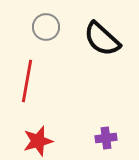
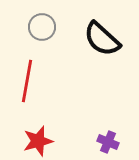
gray circle: moved 4 px left
purple cross: moved 2 px right, 4 px down; rotated 30 degrees clockwise
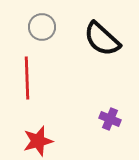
red line: moved 3 px up; rotated 12 degrees counterclockwise
purple cross: moved 2 px right, 23 px up
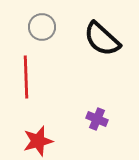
red line: moved 1 px left, 1 px up
purple cross: moved 13 px left
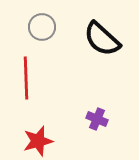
red line: moved 1 px down
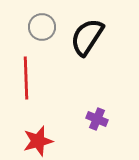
black semicircle: moved 15 px left, 2 px up; rotated 81 degrees clockwise
